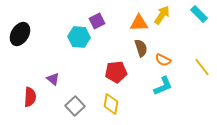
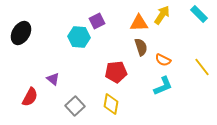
black ellipse: moved 1 px right, 1 px up
brown semicircle: moved 1 px up
red semicircle: rotated 24 degrees clockwise
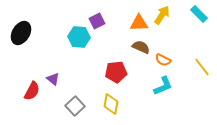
brown semicircle: rotated 48 degrees counterclockwise
red semicircle: moved 2 px right, 6 px up
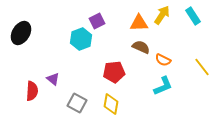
cyan rectangle: moved 6 px left, 2 px down; rotated 12 degrees clockwise
cyan hexagon: moved 2 px right, 2 px down; rotated 25 degrees counterclockwise
red pentagon: moved 2 px left
red semicircle: rotated 24 degrees counterclockwise
gray square: moved 2 px right, 3 px up; rotated 18 degrees counterclockwise
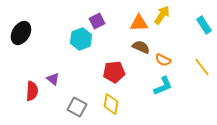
cyan rectangle: moved 11 px right, 9 px down
gray square: moved 4 px down
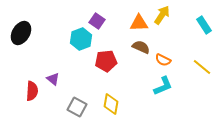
purple square: rotated 28 degrees counterclockwise
yellow line: rotated 12 degrees counterclockwise
red pentagon: moved 8 px left, 11 px up
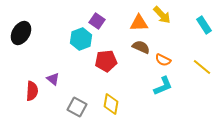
yellow arrow: rotated 102 degrees clockwise
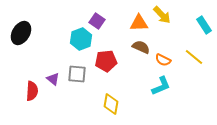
yellow line: moved 8 px left, 10 px up
cyan L-shape: moved 2 px left
gray square: moved 33 px up; rotated 24 degrees counterclockwise
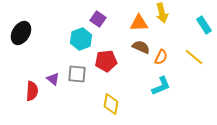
yellow arrow: moved 2 px up; rotated 30 degrees clockwise
purple square: moved 1 px right, 2 px up
orange semicircle: moved 2 px left, 3 px up; rotated 91 degrees counterclockwise
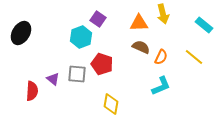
yellow arrow: moved 1 px right, 1 px down
cyan rectangle: rotated 18 degrees counterclockwise
cyan hexagon: moved 2 px up
red pentagon: moved 4 px left, 3 px down; rotated 25 degrees clockwise
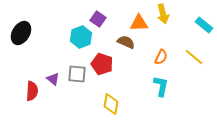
brown semicircle: moved 15 px left, 5 px up
cyan L-shape: rotated 55 degrees counterclockwise
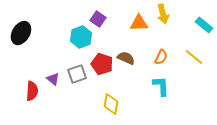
brown semicircle: moved 16 px down
gray square: rotated 24 degrees counterclockwise
cyan L-shape: rotated 15 degrees counterclockwise
